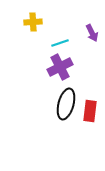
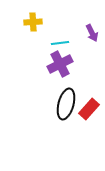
cyan line: rotated 12 degrees clockwise
purple cross: moved 3 px up
red rectangle: moved 1 px left, 2 px up; rotated 35 degrees clockwise
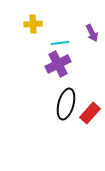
yellow cross: moved 2 px down
purple cross: moved 2 px left
red rectangle: moved 1 px right, 4 px down
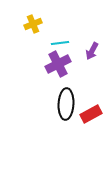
yellow cross: rotated 18 degrees counterclockwise
purple arrow: moved 18 px down; rotated 54 degrees clockwise
black ellipse: rotated 12 degrees counterclockwise
red rectangle: moved 1 px right, 1 px down; rotated 20 degrees clockwise
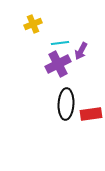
purple arrow: moved 11 px left
red rectangle: rotated 20 degrees clockwise
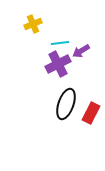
purple arrow: rotated 30 degrees clockwise
black ellipse: rotated 16 degrees clockwise
red rectangle: moved 1 px up; rotated 55 degrees counterclockwise
